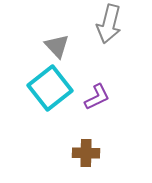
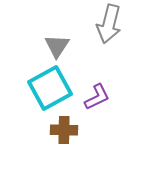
gray triangle: rotated 16 degrees clockwise
cyan square: rotated 9 degrees clockwise
brown cross: moved 22 px left, 23 px up
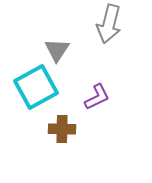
gray triangle: moved 4 px down
cyan square: moved 14 px left, 1 px up
brown cross: moved 2 px left, 1 px up
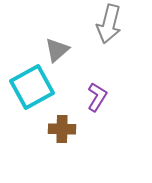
gray triangle: rotated 16 degrees clockwise
cyan square: moved 4 px left
purple L-shape: rotated 32 degrees counterclockwise
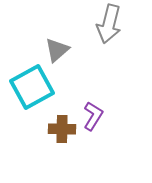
purple L-shape: moved 4 px left, 19 px down
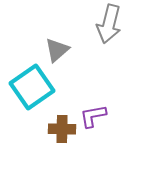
cyan square: rotated 6 degrees counterclockwise
purple L-shape: rotated 132 degrees counterclockwise
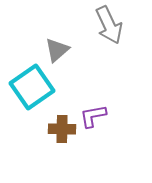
gray arrow: moved 1 px down; rotated 39 degrees counterclockwise
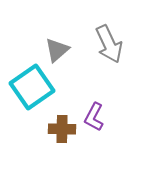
gray arrow: moved 19 px down
purple L-shape: moved 1 px right, 1 px down; rotated 52 degrees counterclockwise
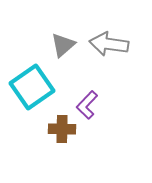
gray arrow: rotated 123 degrees clockwise
gray triangle: moved 6 px right, 5 px up
purple L-shape: moved 7 px left, 12 px up; rotated 16 degrees clockwise
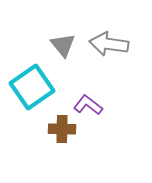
gray triangle: rotated 28 degrees counterclockwise
purple L-shape: moved 1 px right; rotated 84 degrees clockwise
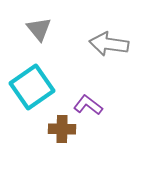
gray triangle: moved 24 px left, 16 px up
